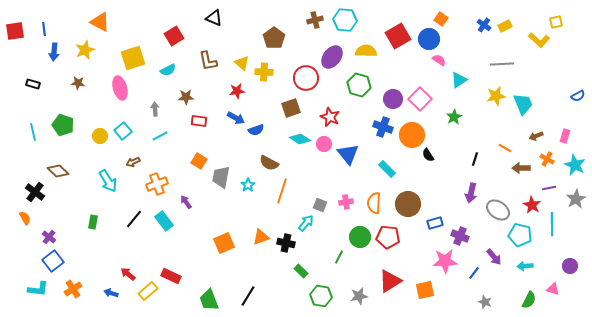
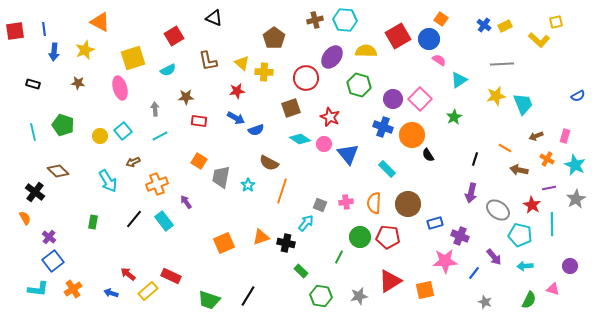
brown arrow at (521, 168): moved 2 px left, 2 px down; rotated 12 degrees clockwise
green trapezoid at (209, 300): rotated 50 degrees counterclockwise
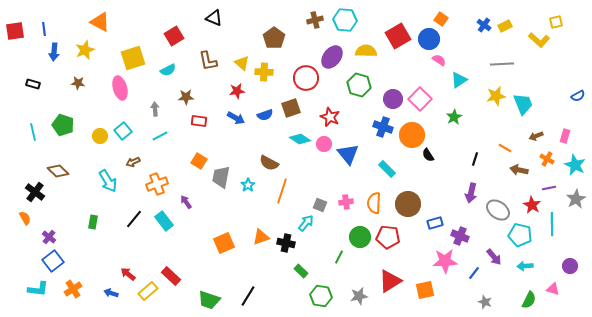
blue semicircle at (256, 130): moved 9 px right, 15 px up
red rectangle at (171, 276): rotated 18 degrees clockwise
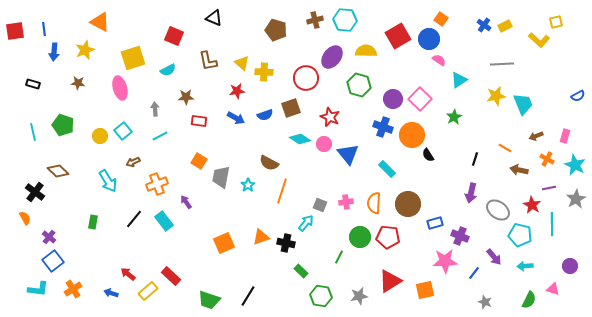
red square at (174, 36): rotated 36 degrees counterclockwise
brown pentagon at (274, 38): moved 2 px right, 8 px up; rotated 20 degrees counterclockwise
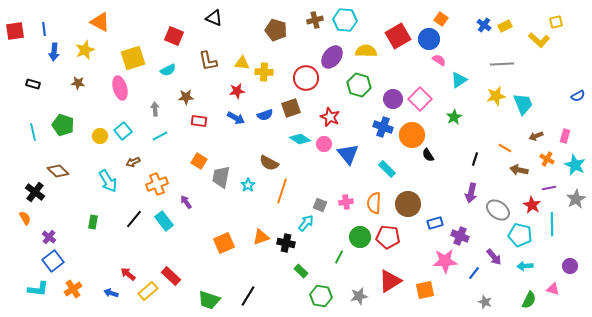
yellow triangle at (242, 63): rotated 35 degrees counterclockwise
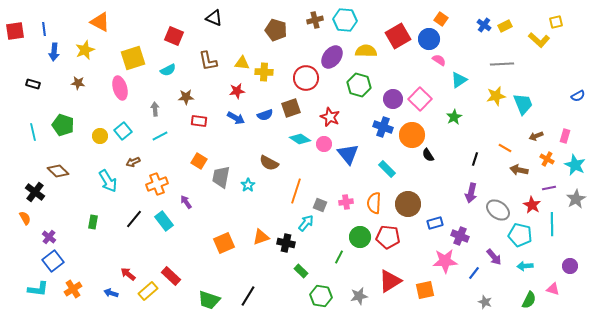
orange line at (282, 191): moved 14 px right
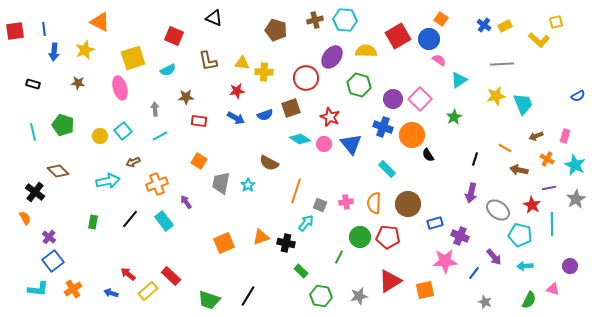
blue triangle at (348, 154): moved 3 px right, 10 px up
gray trapezoid at (221, 177): moved 6 px down
cyan arrow at (108, 181): rotated 70 degrees counterclockwise
black line at (134, 219): moved 4 px left
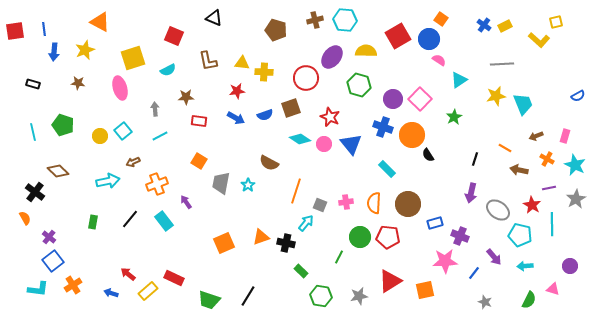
red rectangle at (171, 276): moved 3 px right, 2 px down; rotated 18 degrees counterclockwise
orange cross at (73, 289): moved 4 px up
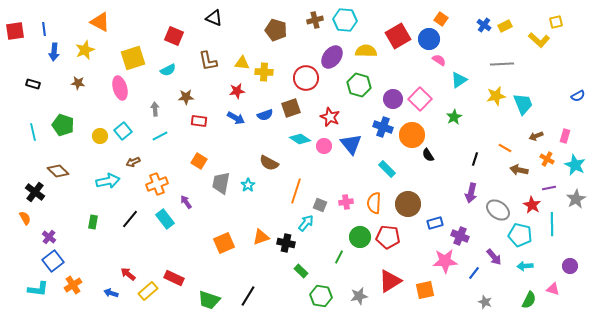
pink circle at (324, 144): moved 2 px down
cyan rectangle at (164, 221): moved 1 px right, 2 px up
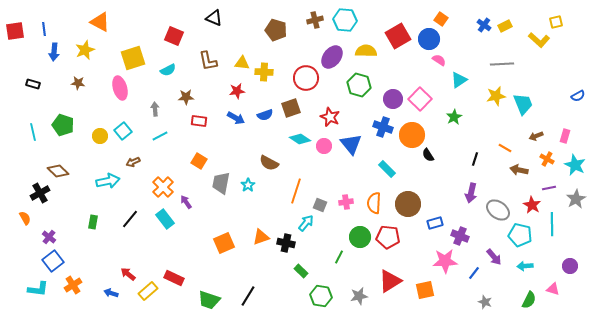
orange cross at (157, 184): moved 6 px right, 3 px down; rotated 25 degrees counterclockwise
black cross at (35, 192): moved 5 px right, 1 px down; rotated 24 degrees clockwise
